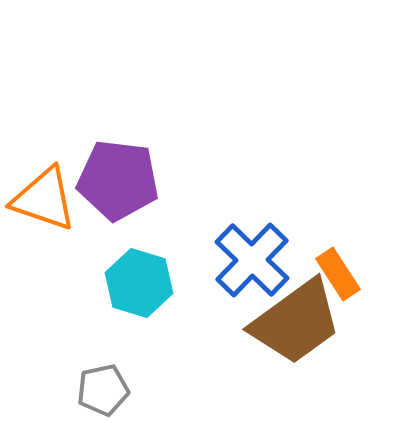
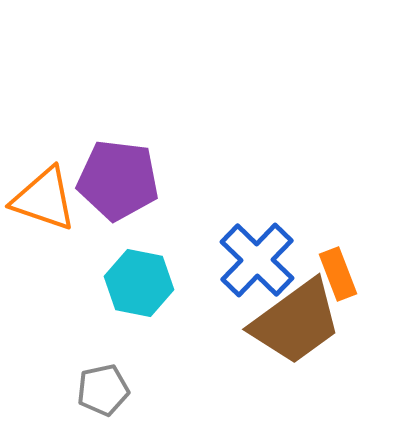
blue cross: moved 5 px right
orange rectangle: rotated 12 degrees clockwise
cyan hexagon: rotated 6 degrees counterclockwise
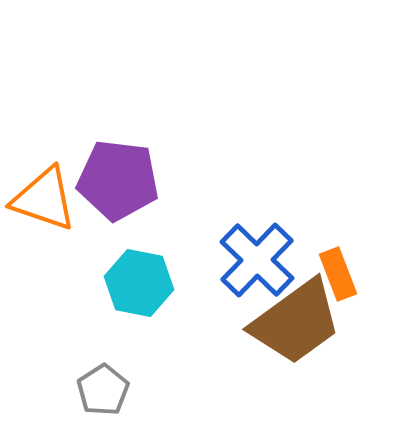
gray pentagon: rotated 21 degrees counterclockwise
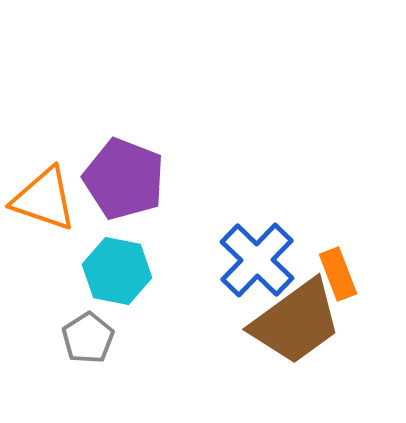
purple pentagon: moved 6 px right, 1 px up; rotated 14 degrees clockwise
cyan hexagon: moved 22 px left, 12 px up
gray pentagon: moved 15 px left, 52 px up
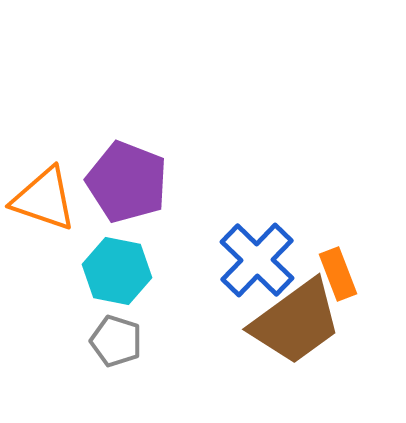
purple pentagon: moved 3 px right, 3 px down
gray pentagon: moved 28 px right, 3 px down; rotated 21 degrees counterclockwise
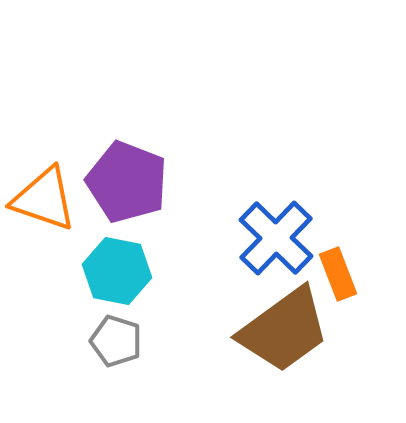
blue cross: moved 19 px right, 22 px up
brown trapezoid: moved 12 px left, 8 px down
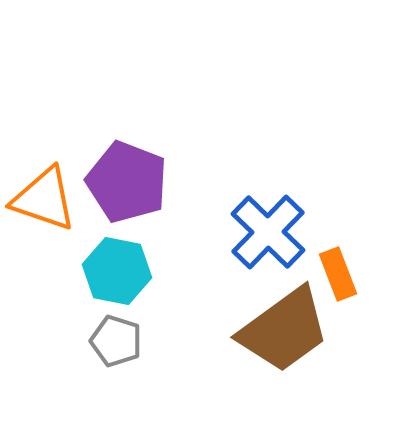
blue cross: moved 8 px left, 6 px up
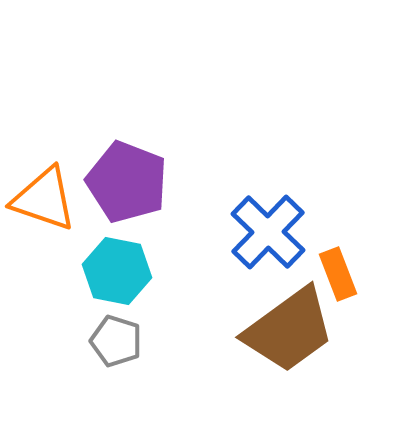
brown trapezoid: moved 5 px right
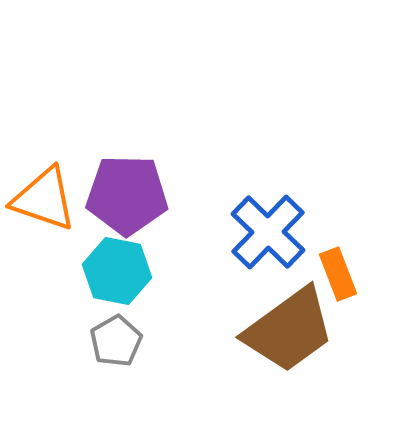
purple pentagon: moved 13 px down; rotated 20 degrees counterclockwise
gray pentagon: rotated 24 degrees clockwise
